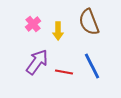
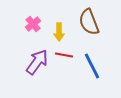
yellow arrow: moved 1 px right, 1 px down
red line: moved 17 px up
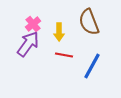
purple arrow: moved 9 px left, 18 px up
blue line: rotated 56 degrees clockwise
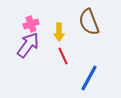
pink cross: moved 2 px left; rotated 21 degrees clockwise
purple arrow: moved 1 px down
red line: moved 1 px left, 1 px down; rotated 54 degrees clockwise
blue line: moved 3 px left, 12 px down
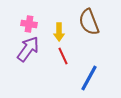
pink cross: moved 2 px left; rotated 28 degrees clockwise
purple arrow: moved 4 px down
